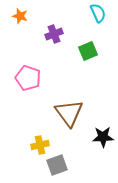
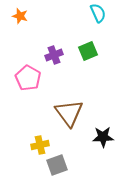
purple cross: moved 21 px down
pink pentagon: rotated 10 degrees clockwise
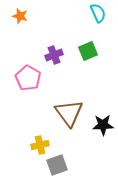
black star: moved 12 px up
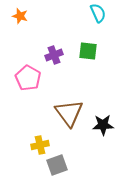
green square: rotated 30 degrees clockwise
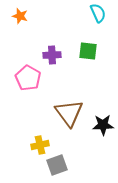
purple cross: moved 2 px left; rotated 18 degrees clockwise
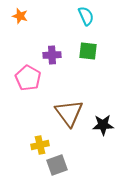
cyan semicircle: moved 12 px left, 3 px down
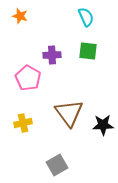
cyan semicircle: moved 1 px down
yellow cross: moved 17 px left, 22 px up
gray square: rotated 10 degrees counterclockwise
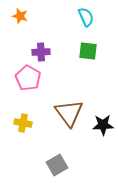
purple cross: moved 11 px left, 3 px up
yellow cross: rotated 24 degrees clockwise
